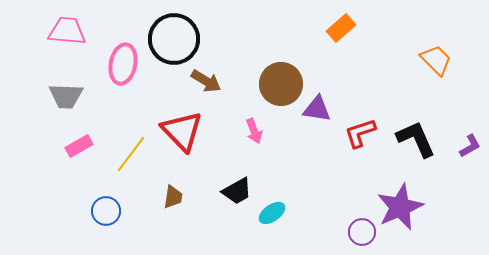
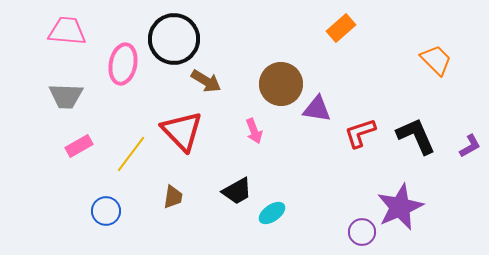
black L-shape: moved 3 px up
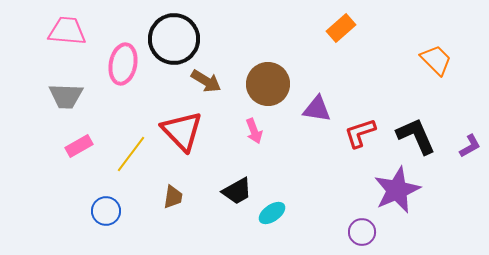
brown circle: moved 13 px left
purple star: moved 3 px left, 17 px up
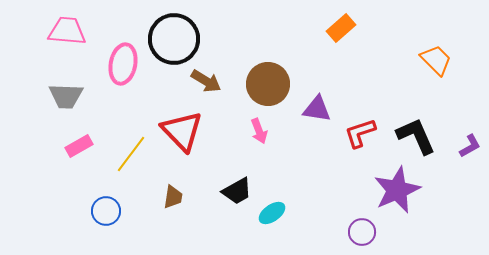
pink arrow: moved 5 px right
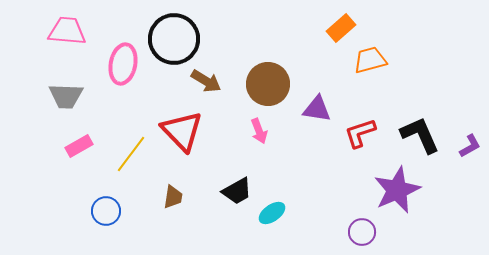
orange trapezoid: moved 66 px left; rotated 60 degrees counterclockwise
black L-shape: moved 4 px right, 1 px up
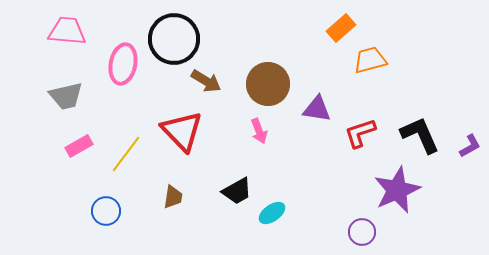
gray trapezoid: rotated 15 degrees counterclockwise
yellow line: moved 5 px left
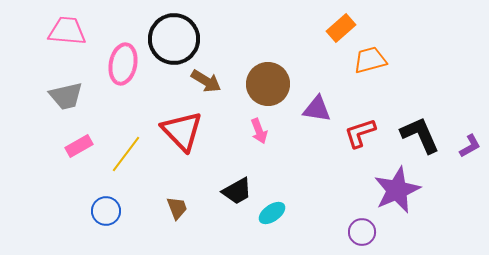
brown trapezoid: moved 4 px right, 11 px down; rotated 30 degrees counterclockwise
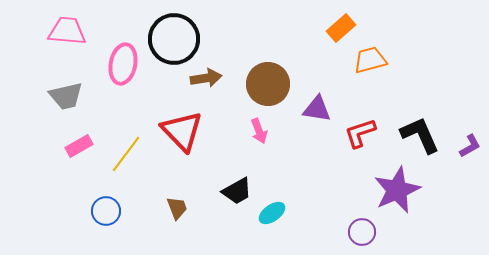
brown arrow: moved 3 px up; rotated 40 degrees counterclockwise
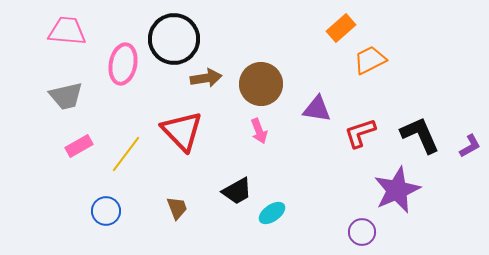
orange trapezoid: rotated 12 degrees counterclockwise
brown circle: moved 7 px left
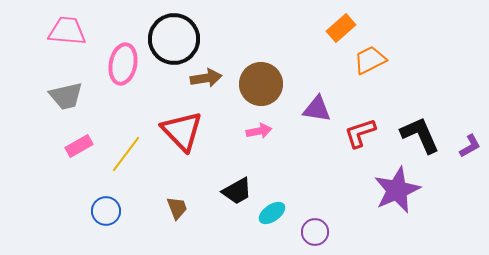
pink arrow: rotated 80 degrees counterclockwise
purple circle: moved 47 px left
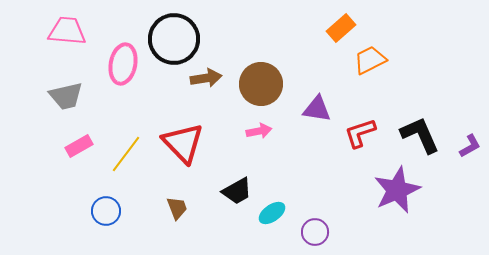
red triangle: moved 1 px right, 12 px down
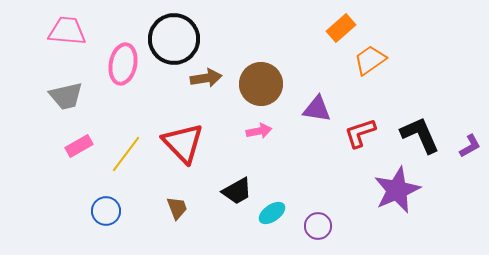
orange trapezoid: rotated 8 degrees counterclockwise
purple circle: moved 3 px right, 6 px up
